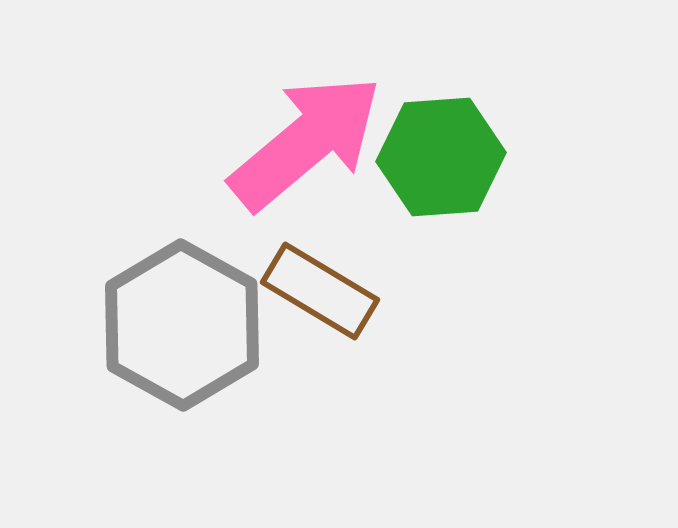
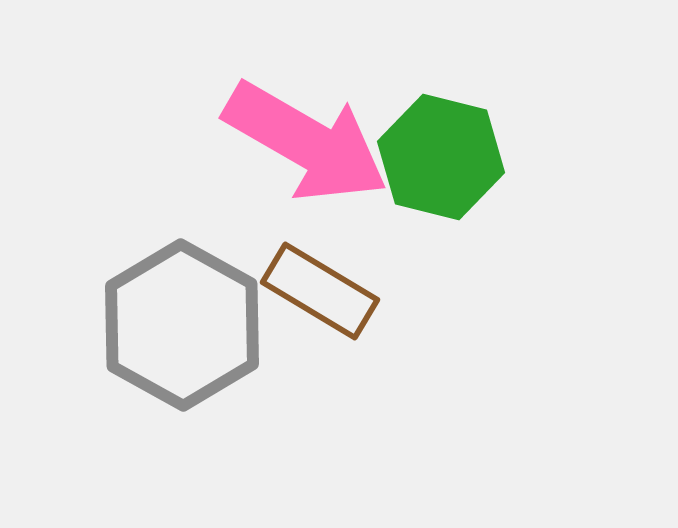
pink arrow: rotated 70 degrees clockwise
green hexagon: rotated 18 degrees clockwise
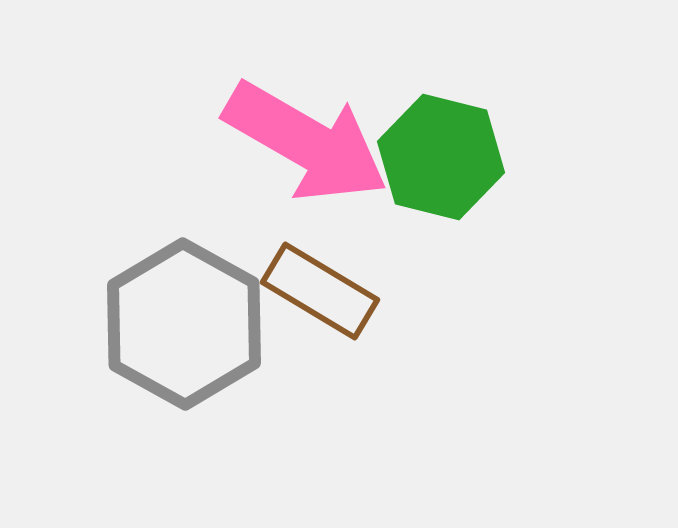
gray hexagon: moved 2 px right, 1 px up
